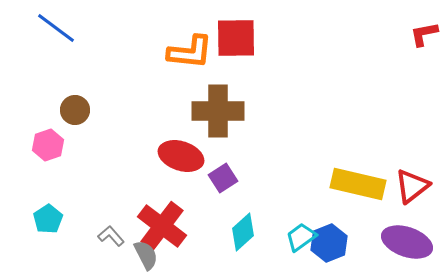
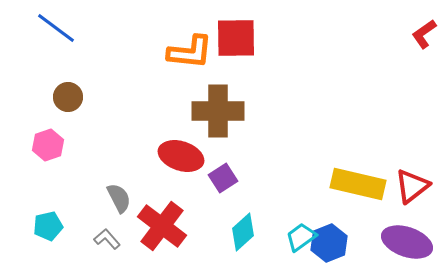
red L-shape: rotated 24 degrees counterclockwise
brown circle: moved 7 px left, 13 px up
cyan pentagon: moved 7 px down; rotated 20 degrees clockwise
gray L-shape: moved 4 px left, 3 px down
gray semicircle: moved 27 px left, 57 px up
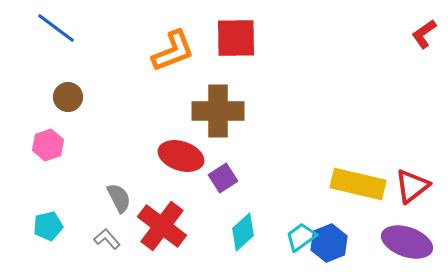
orange L-shape: moved 17 px left, 1 px up; rotated 27 degrees counterclockwise
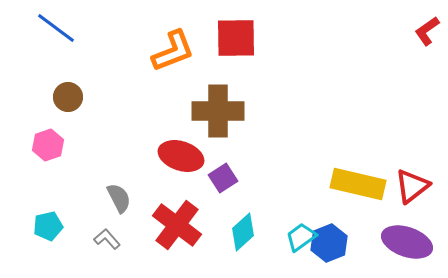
red L-shape: moved 3 px right, 3 px up
red cross: moved 15 px right, 1 px up
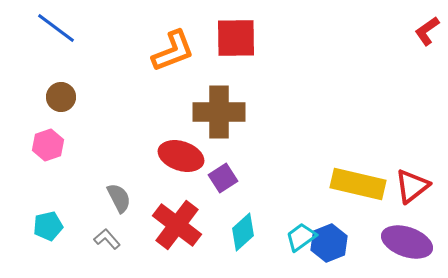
brown circle: moved 7 px left
brown cross: moved 1 px right, 1 px down
